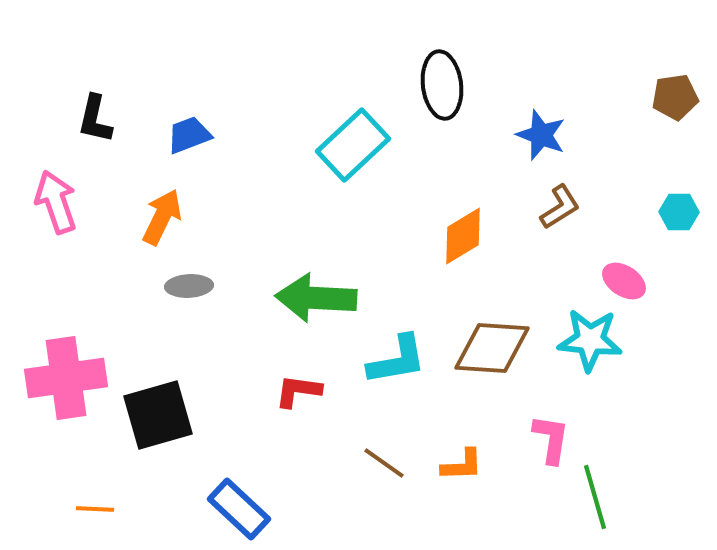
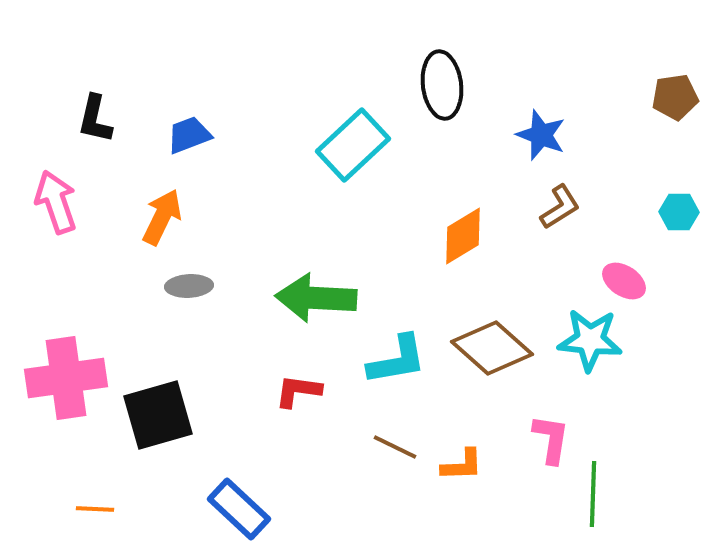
brown diamond: rotated 38 degrees clockwise
brown line: moved 11 px right, 16 px up; rotated 9 degrees counterclockwise
green line: moved 2 px left, 3 px up; rotated 18 degrees clockwise
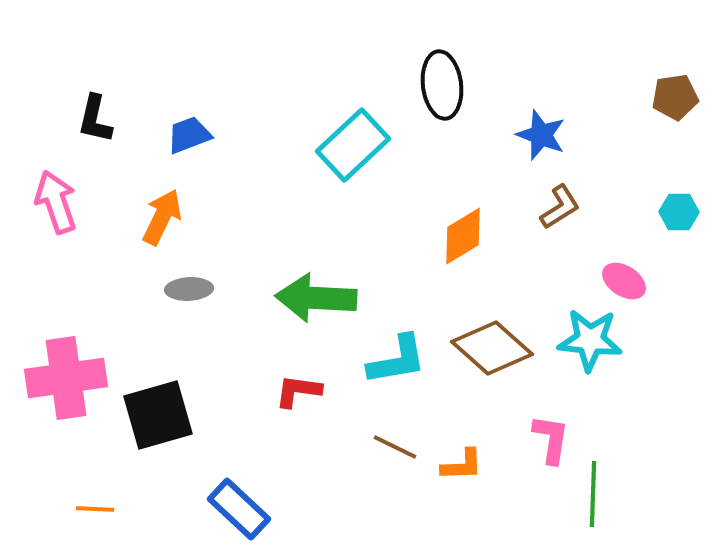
gray ellipse: moved 3 px down
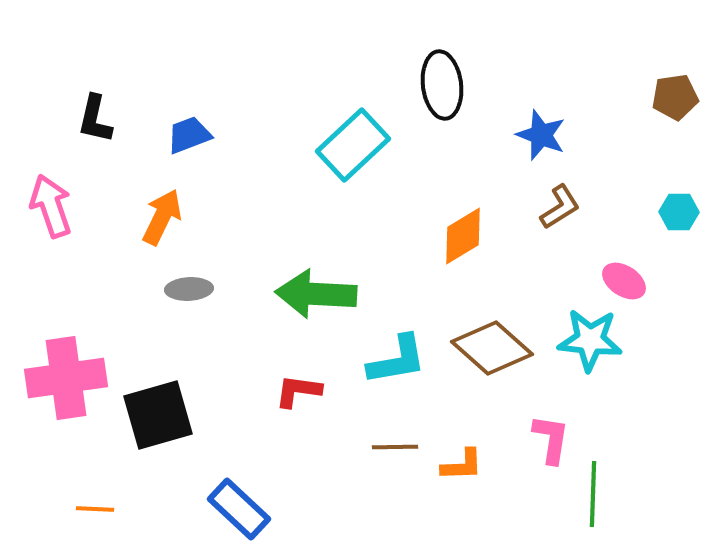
pink arrow: moved 5 px left, 4 px down
green arrow: moved 4 px up
brown line: rotated 27 degrees counterclockwise
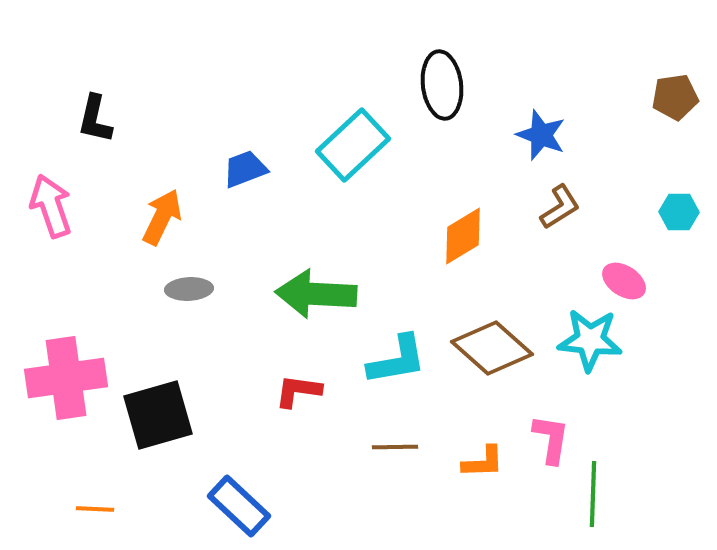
blue trapezoid: moved 56 px right, 34 px down
orange L-shape: moved 21 px right, 3 px up
blue rectangle: moved 3 px up
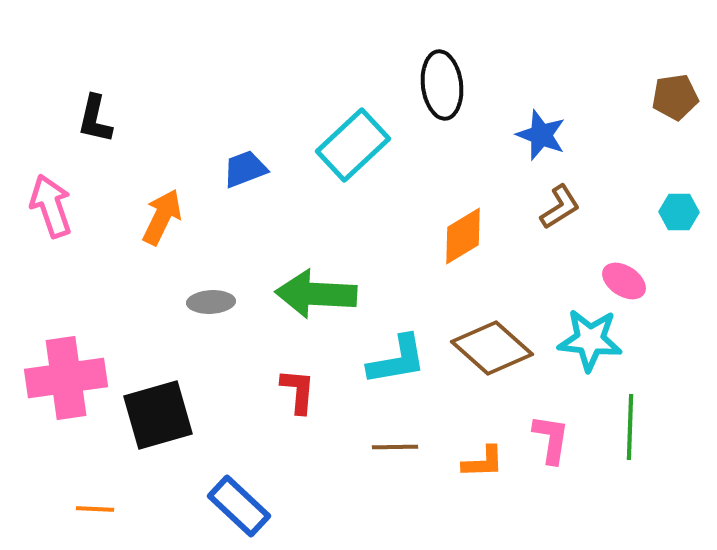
gray ellipse: moved 22 px right, 13 px down
red L-shape: rotated 87 degrees clockwise
green line: moved 37 px right, 67 px up
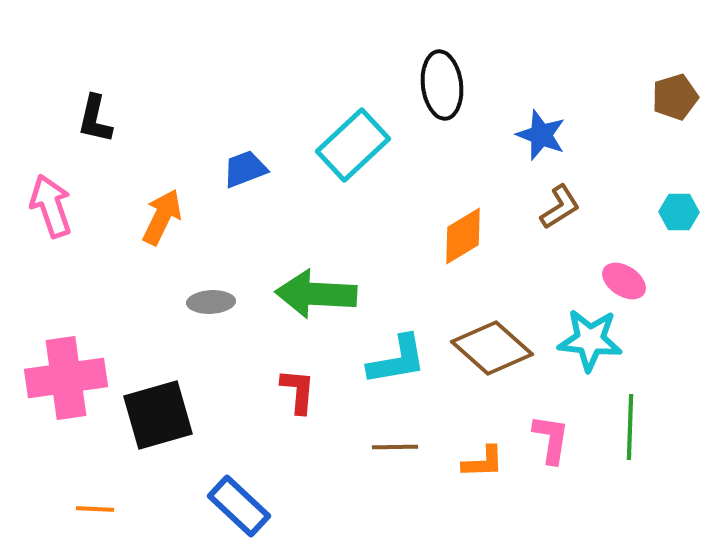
brown pentagon: rotated 9 degrees counterclockwise
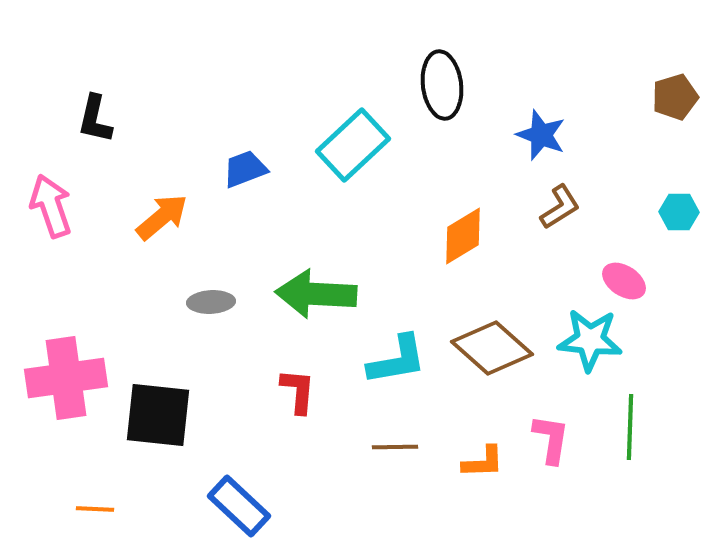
orange arrow: rotated 24 degrees clockwise
black square: rotated 22 degrees clockwise
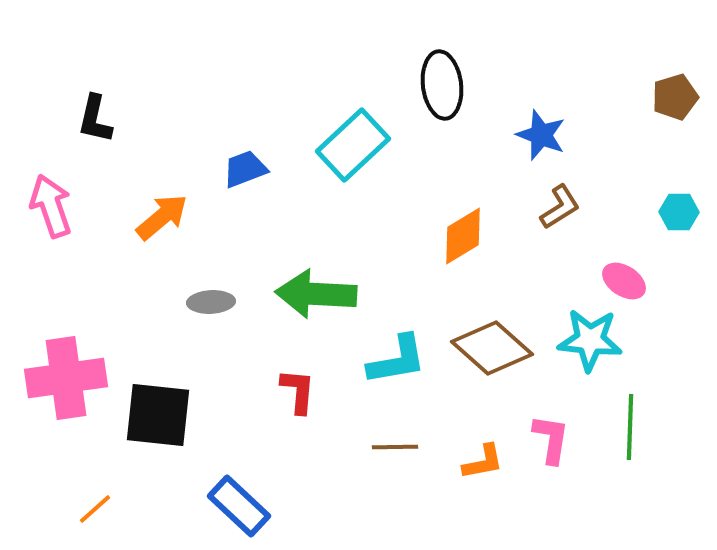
orange L-shape: rotated 9 degrees counterclockwise
orange line: rotated 45 degrees counterclockwise
